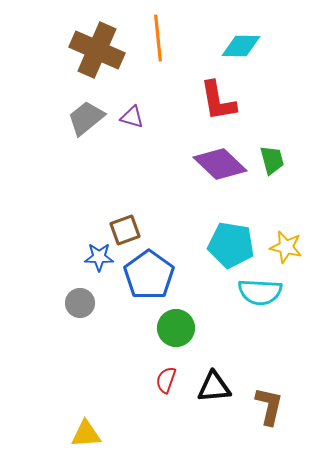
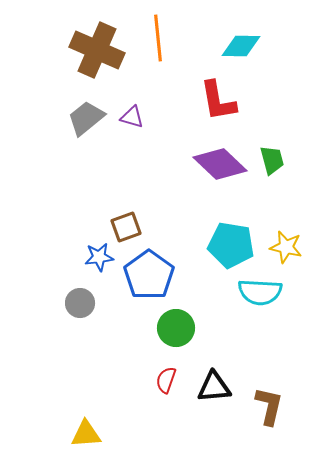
brown square: moved 1 px right, 3 px up
blue star: rotated 8 degrees counterclockwise
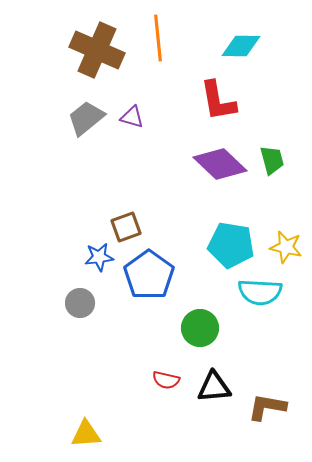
green circle: moved 24 px right
red semicircle: rotated 96 degrees counterclockwise
brown L-shape: moved 2 px left, 1 px down; rotated 93 degrees counterclockwise
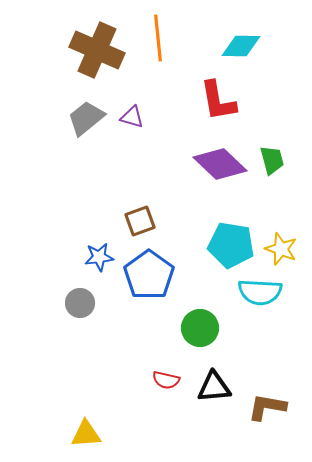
brown square: moved 14 px right, 6 px up
yellow star: moved 5 px left, 2 px down; rotated 8 degrees clockwise
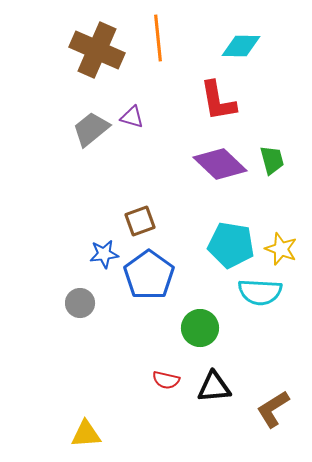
gray trapezoid: moved 5 px right, 11 px down
blue star: moved 5 px right, 3 px up
brown L-shape: moved 6 px right, 2 px down; rotated 42 degrees counterclockwise
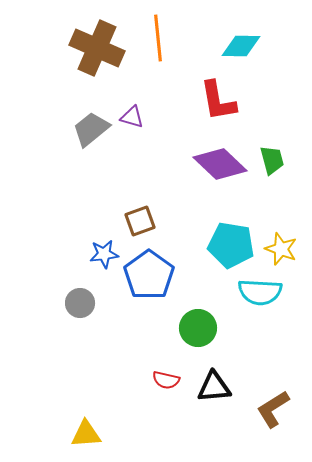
brown cross: moved 2 px up
green circle: moved 2 px left
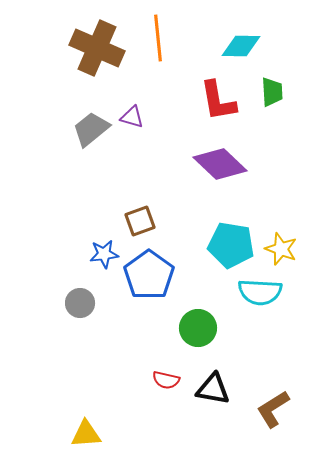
green trapezoid: moved 68 px up; rotated 12 degrees clockwise
black triangle: moved 1 px left, 2 px down; rotated 15 degrees clockwise
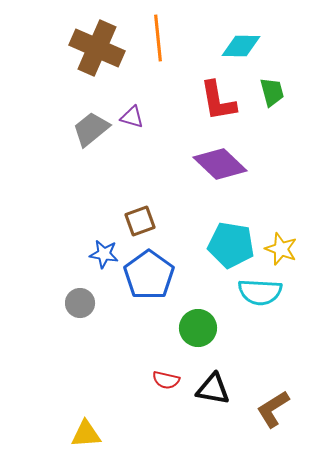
green trapezoid: rotated 12 degrees counterclockwise
blue star: rotated 16 degrees clockwise
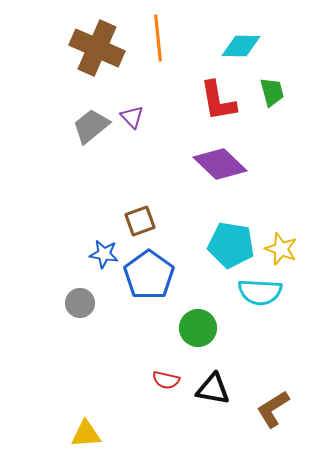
purple triangle: rotated 30 degrees clockwise
gray trapezoid: moved 3 px up
